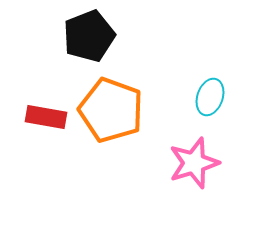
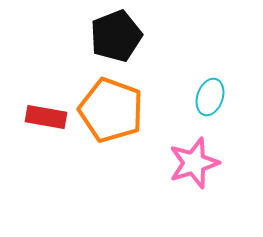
black pentagon: moved 27 px right
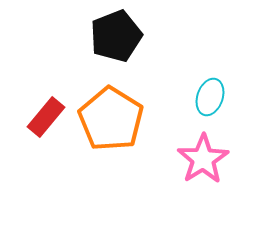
orange pentagon: moved 9 px down; rotated 12 degrees clockwise
red rectangle: rotated 60 degrees counterclockwise
pink star: moved 9 px right, 4 px up; rotated 15 degrees counterclockwise
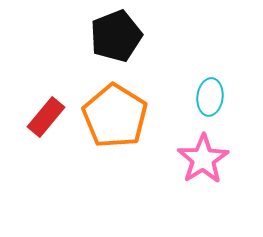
cyan ellipse: rotated 12 degrees counterclockwise
orange pentagon: moved 4 px right, 3 px up
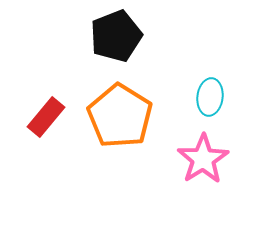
orange pentagon: moved 5 px right
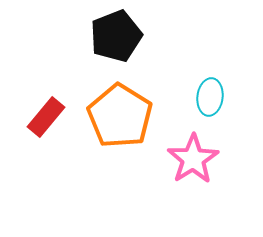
pink star: moved 10 px left
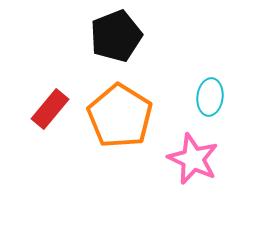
red rectangle: moved 4 px right, 8 px up
pink star: rotated 15 degrees counterclockwise
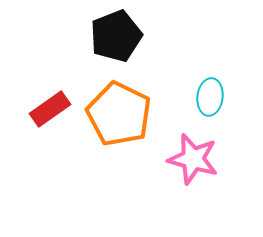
red rectangle: rotated 15 degrees clockwise
orange pentagon: moved 1 px left, 2 px up; rotated 6 degrees counterclockwise
pink star: rotated 9 degrees counterclockwise
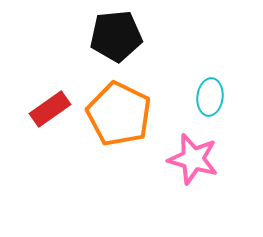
black pentagon: rotated 15 degrees clockwise
